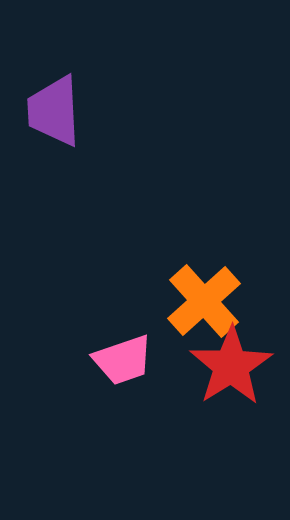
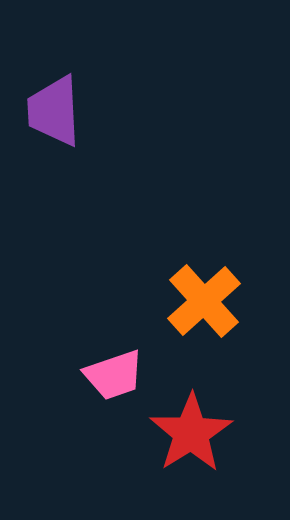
pink trapezoid: moved 9 px left, 15 px down
red star: moved 40 px left, 67 px down
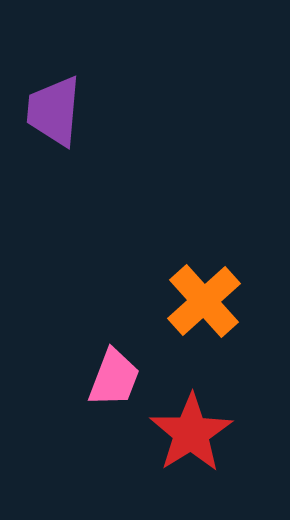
purple trapezoid: rotated 8 degrees clockwise
pink trapezoid: moved 3 px down; rotated 50 degrees counterclockwise
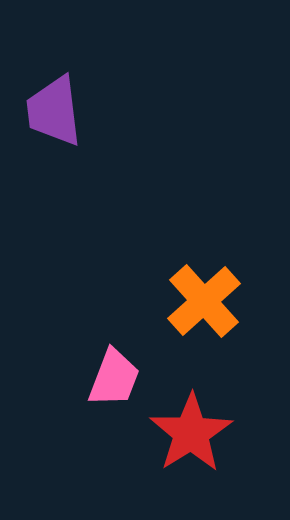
purple trapezoid: rotated 12 degrees counterclockwise
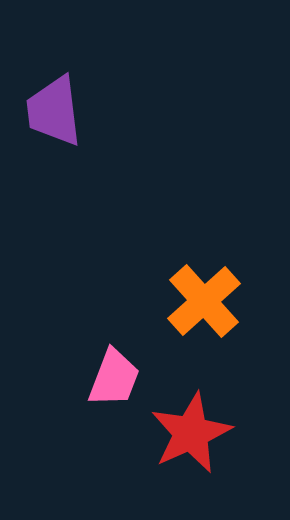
red star: rotated 8 degrees clockwise
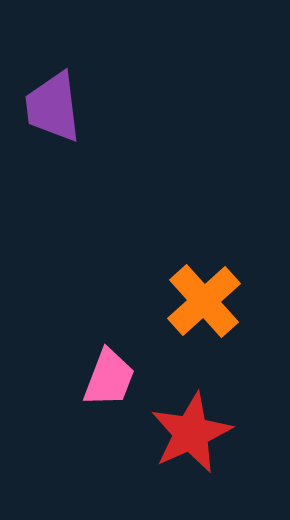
purple trapezoid: moved 1 px left, 4 px up
pink trapezoid: moved 5 px left
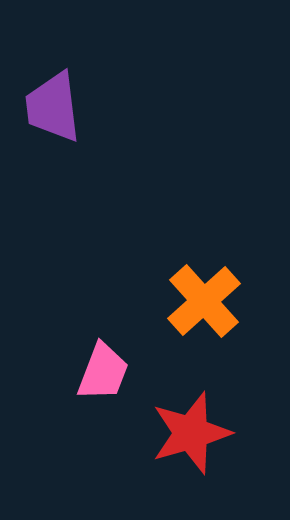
pink trapezoid: moved 6 px left, 6 px up
red star: rotated 8 degrees clockwise
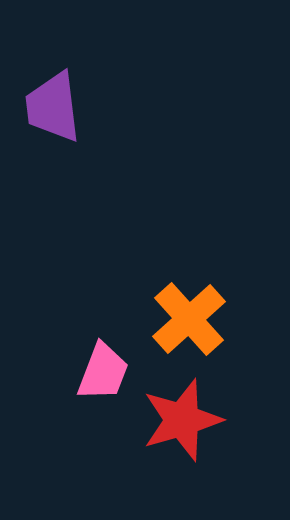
orange cross: moved 15 px left, 18 px down
red star: moved 9 px left, 13 px up
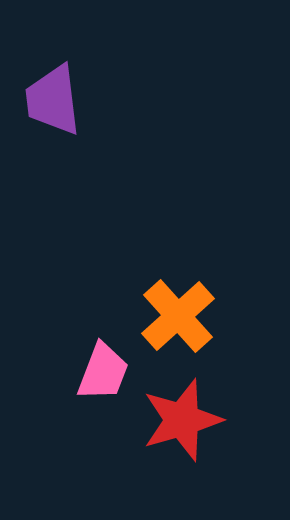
purple trapezoid: moved 7 px up
orange cross: moved 11 px left, 3 px up
